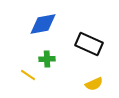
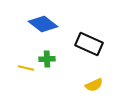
blue diamond: rotated 48 degrees clockwise
yellow line: moved 2 px left, 7 px up; rotated 21 degrees counterclockwise
yellow semicircle: moved 1 px down
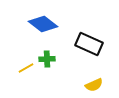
yellow line: rotated 42 degrees counterclockwise
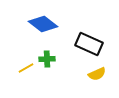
yellow semicircle: moved 3 px right, 11 px up
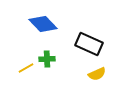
blue diamond: rotated 8 degrees clockwise
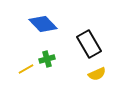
black rectangle: rotated 36 degrees clockwise
green cross: rotated 14 degrees counterclockwise
yellow line: moved 1 px down
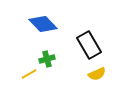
black rectangle: moved 1 px down
yellow line: moved 3 px right, 5 px down
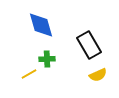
blue diamond: moved 2 px left, 1 px down; rotated 28 degrees clockwise
green cross: rotated 14 degrees clockwise
yellow semicircle: moved 1 px right, 1 px down
